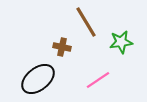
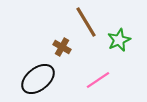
green star: moved 2 px left, 2 px up; rotated 15 degrees counterclockwise
brown cross: rotated 18 degrees clockwise
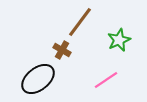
brown line: moved 6 px left; rotated 68 degrees clockwise
brown cross: moved 3 px down
pink line: moved 8 px right
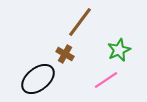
green star: moved 10 px down
brown cross: moved 3 px right, 4 px down
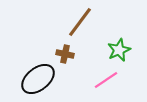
brown cross: rotated 18 degrees counterclockwise
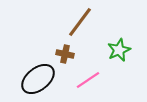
pink line: moved 18 px left
